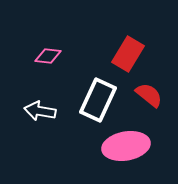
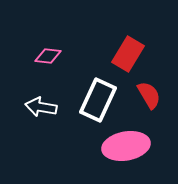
red semicircle: rotated 20 degrees clockwise
white arrow: moved 1 px right, 4 px up
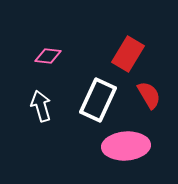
white arrow: moved 1 px up; rotated 64 degrees clockwise
pink ellipse: rotated 6 degrees clockwise
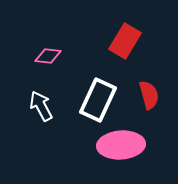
red rectangle: moved 3 px left, 13 px up
red semicircle: rotated 16 degrees clockwise
white arrow: rotated 12 degrees counterclockwise
pink ellipse: moved 5 px left, 1 px up
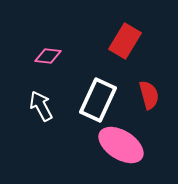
pink ellipse: rotated 36 degrees clockwise
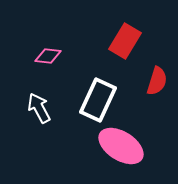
red semicircle: moved 8 px right, 14 px up; rotated 32 degrees clockwise
white arrow: moved 2 px left, 2 px down
pink ellipse: moved 1 px down
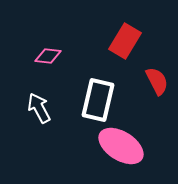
red semicircle: rotated 44 degrees counterclockwise
white rectangle: rotated 12 degrees counterclockwise
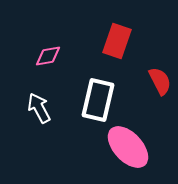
red rectangle: moved 8 px left; rotated 12 degrees counterclockwise
pink diamond: rotated 16 degrees counterclockwise
red semicircle: moved 3 px right
pink ellipse: moved 7 px right, 1 px down; rotated 15 degrees clockwise
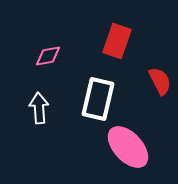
white rectangle: moved 1 px up
white arrow: rotated 24 degrees clockwise
